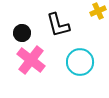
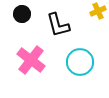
black circle: moved 19 px up
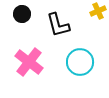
pink cross: moved 2 px left, 2 px down
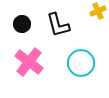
black circle: moved 10 px down
cyan circle: moved 1 px right, 1 px down
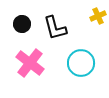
yellow cross: moved 5 px down
black L-shape: moved 3 px left, 3 px down
pink cross: moved 1 px right, 1 px down
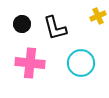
pink cross: rotated 32 degrees counterclockwise
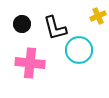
cyan circle: moved 2 px left, 13 px up
